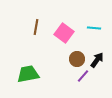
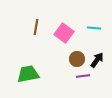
purple line: rotated 40 degrees clockwise
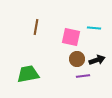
pink square: moved 7 px right, 4 px down; rotated 24 degrees counterclockwise
black arrow: rotated 35 degrees clockwise
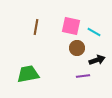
cyan line: moved 4 px down; rotated 24 degrees clockwise
pink square: moved 11 px up
brown circle: moved 11 px up
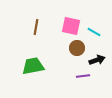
green trapezoid: moved 5 px right, 8 px up
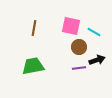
brown line: moved 2 px left, 1 px down
brown circle: moved 2 px right, 1 px up
purple line: moved 4 px left, 8 px up
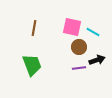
pink square: moved 1 px right, 1 px down
cyan line: moved 1 px left
green trapezoid: moved 1 px left, 1 px up; rotated 80 degrees clockwise
